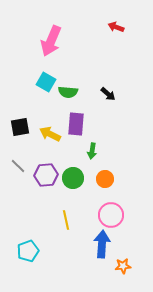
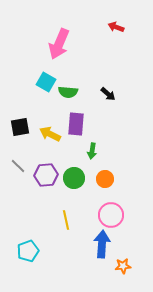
pink arrow: moved 8 px right, 3 px down
green circle: moved 1 px right
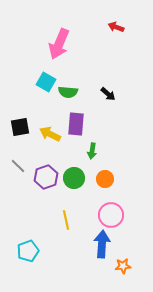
purple hexagon: moved 2 px down; rotated 15 degrees counterclockwise
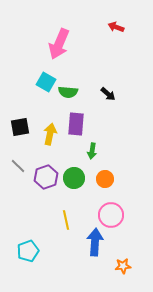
yellow arrow: rotated 75 degrees clockwise
blue arrow: moved 7 px left, 2 px up
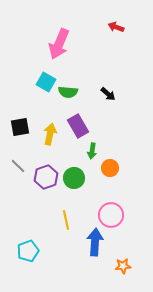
purple rectangle: moved 2 px right, 2 px down; rotated 35 degrees counterclockwise
orange circle: moved 5 px right, 11 px up
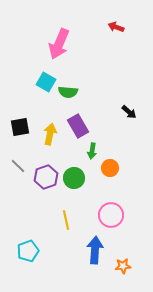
black arrow: moved 21 px right, 18 px down
blue arrow: moved 8 px down
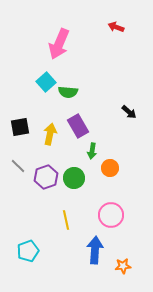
cyan square: rotated 18 degrees clockwise
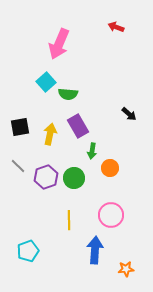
green semicircle: moved 2 px down
black arrow: moved 2 px down
yellow line: moved 3 px right; rotated 12 degrees clockwise
orange star: moved 3 px right, 3 px down
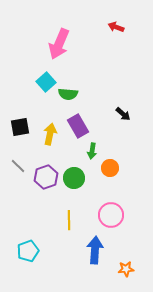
black arrow: moved 6 px left
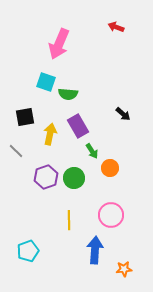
cyan square: rotated 30 degrees counterclockwise
black square: moved 5 px right, 10 px up
green arrow: rotated 42 degrees counterclockwise
gray line: moved 2 px left, 15 px up
orange star: moved 2 px left
